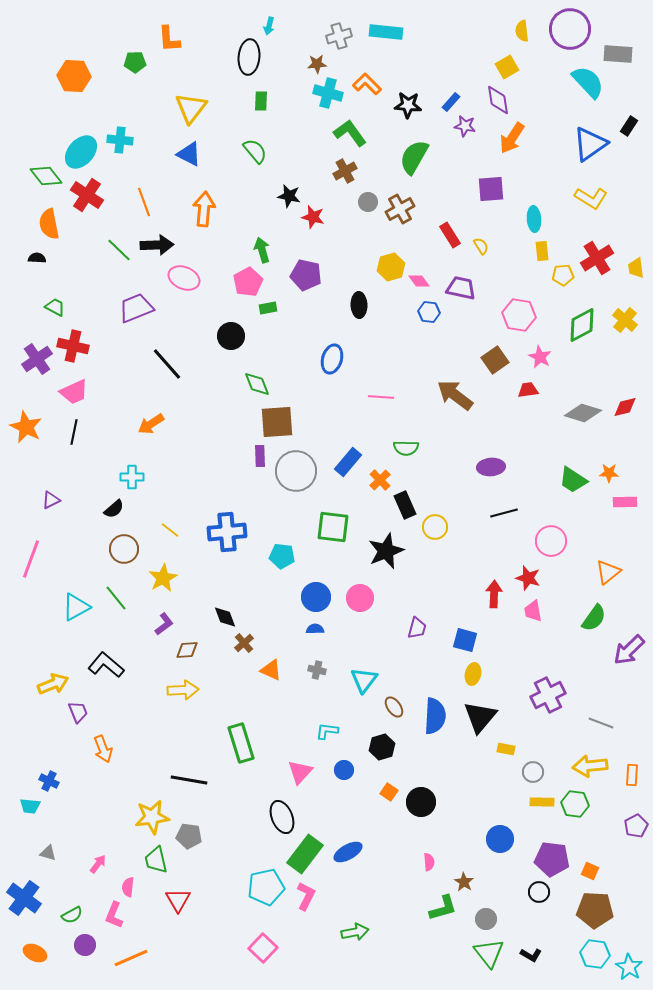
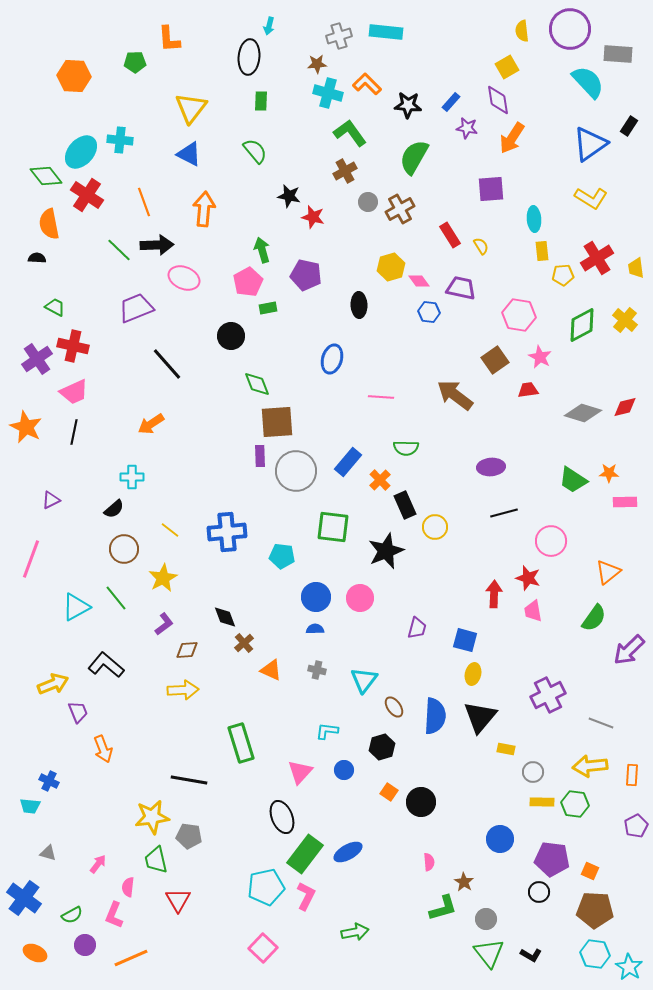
purple star at (465, 126): moved 2 px right, 2 px down
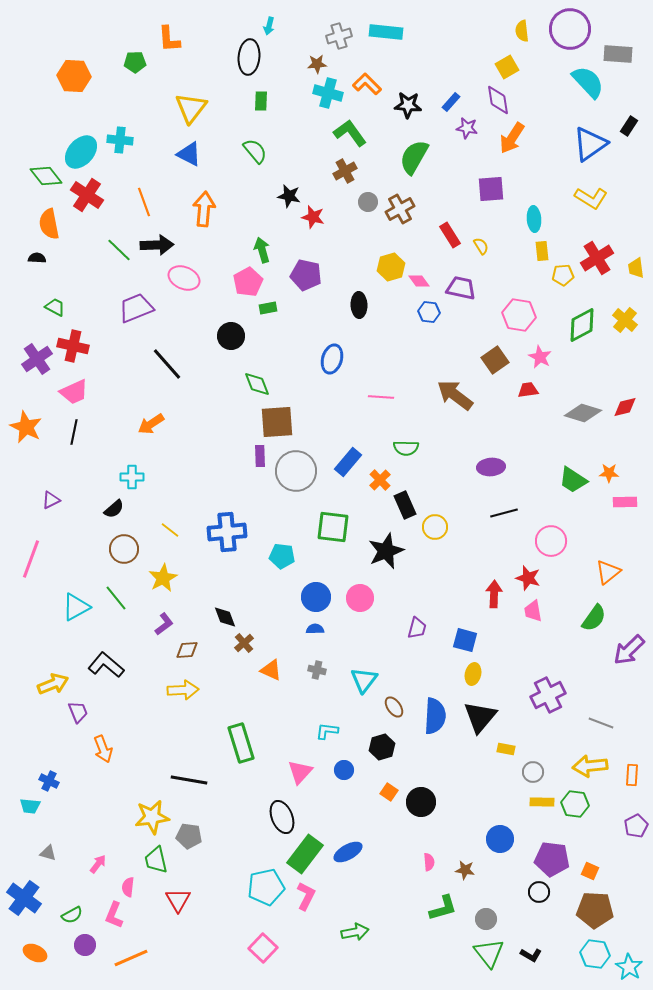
brown star at (464, 882): moved 1 px right, 12 px up; rotated 24 degrees counterclockwise
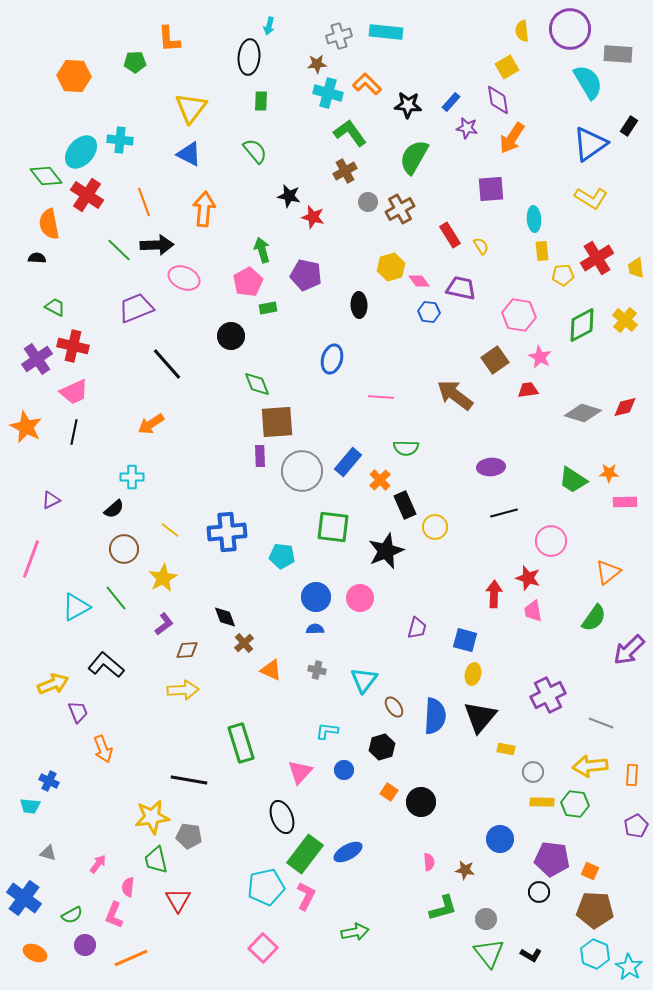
cyan semicircle at (588, 82): rotated 12 degrees clockwise
gray circle at (296, 471): moved 6 px right
cyan hexagon at (595, 954): rotated 16 degrees clockwise
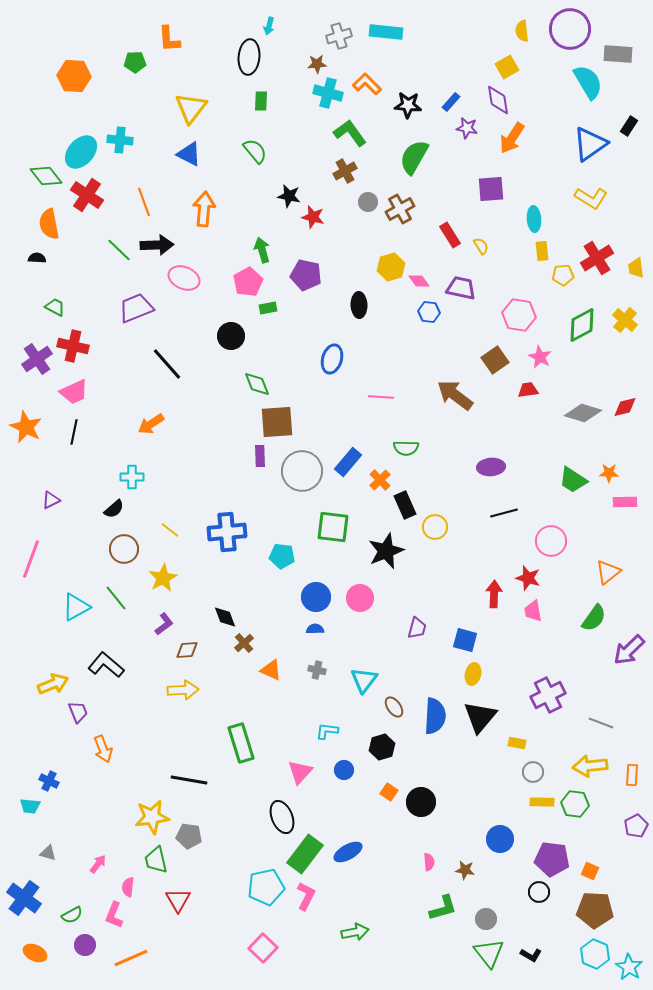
yellow rectangle at (506, 749): moved 11 px right, 6 px up
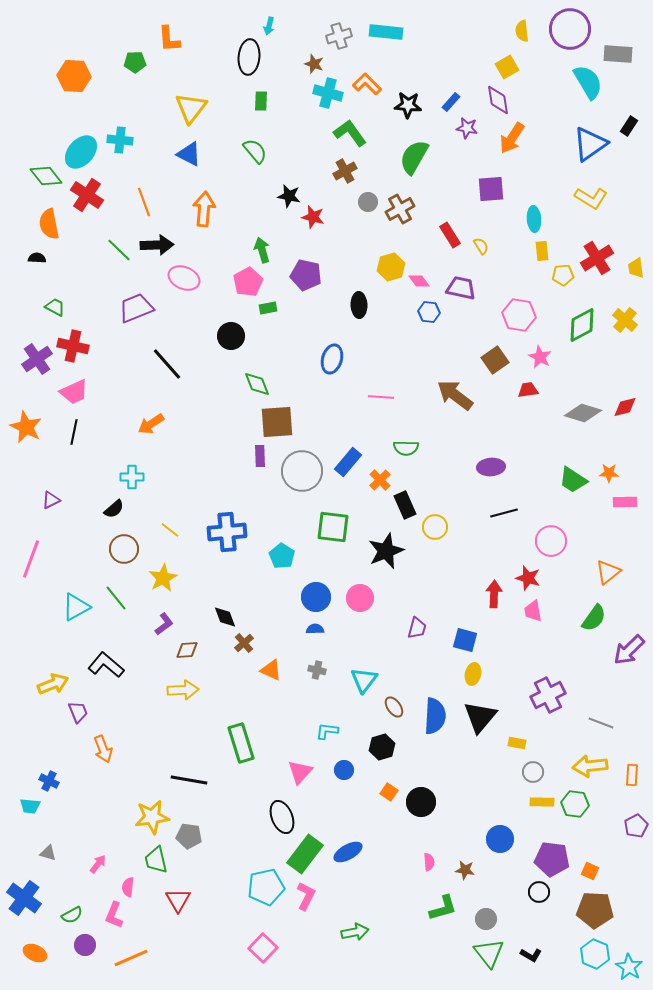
brown star at (317, 64): moved 3 px left; rotated 24 degrees clockwise
cyan pentagon at (282, 556): rotated 25 degrees clockwise
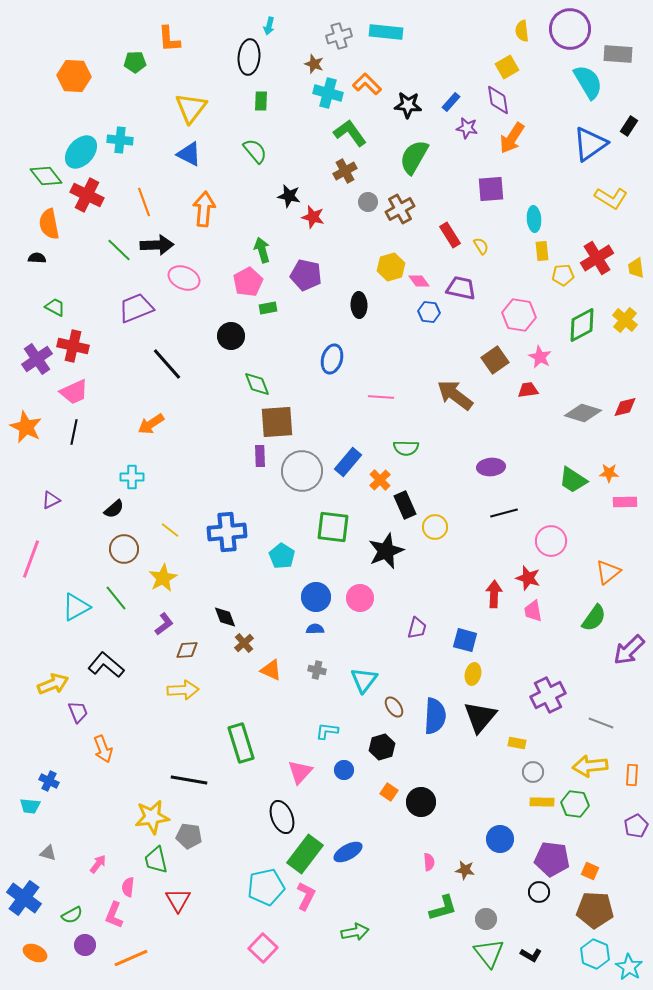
red cross at (87, 195): rotated 8 degrees counterclockwise
yellow L-shape at (591, 198): moved 20 px right
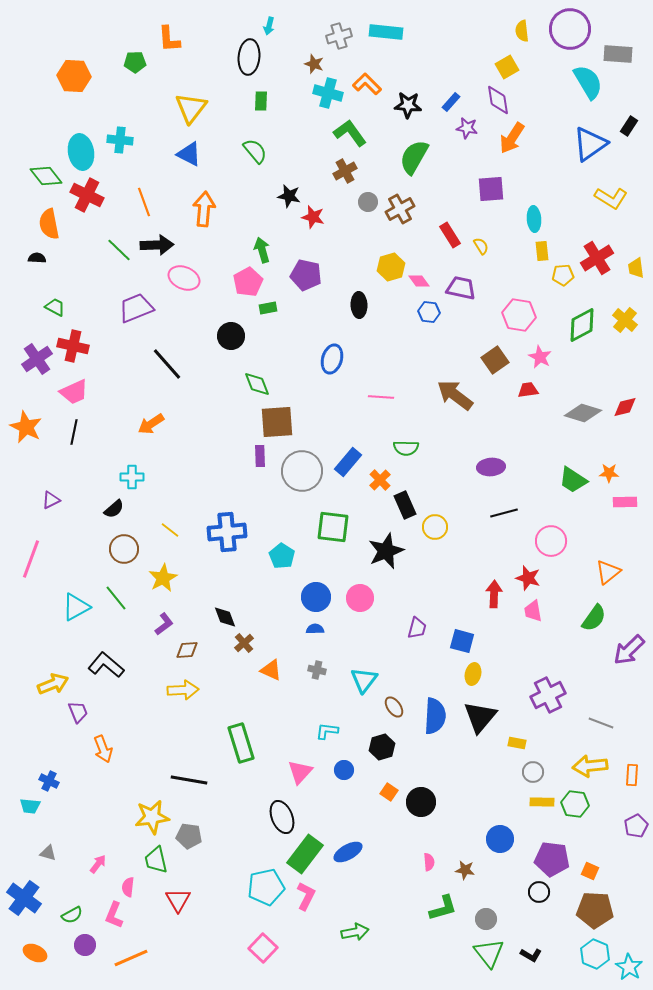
cyan ellipse at (81, 152): rotated 52 degrees counterclockwise
blue square at (465, 640): moved 3 px left, 1 px down
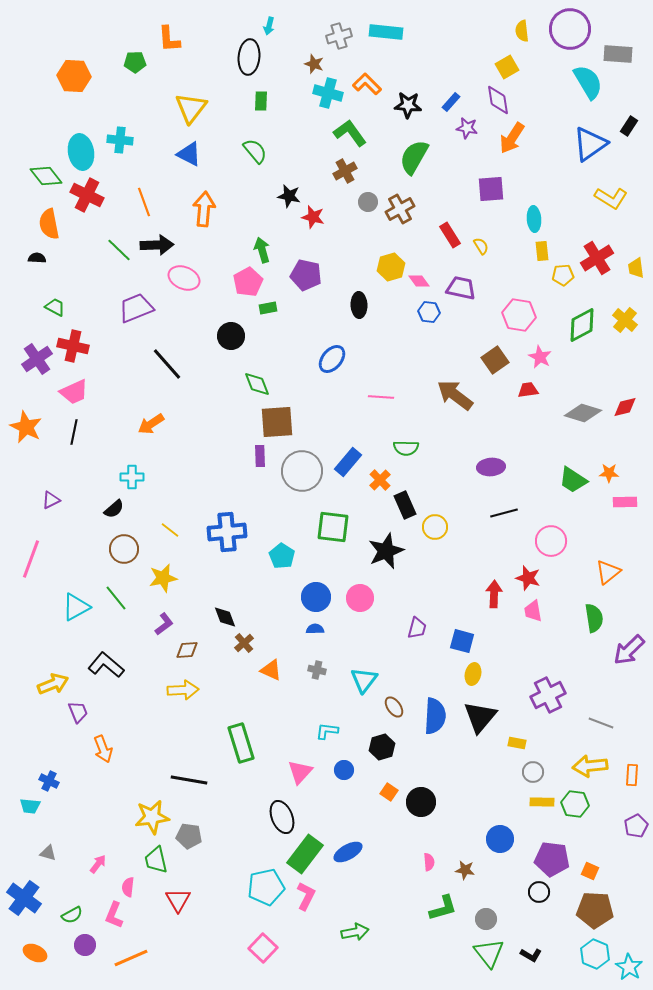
blue ellipse at (332, 359): rotated 24 degrees clockwise
yellow star at (163, 578): rotated 16 degrees clockwise
green semicircle at (594, 618): rotated 44 degrees counterclockwise
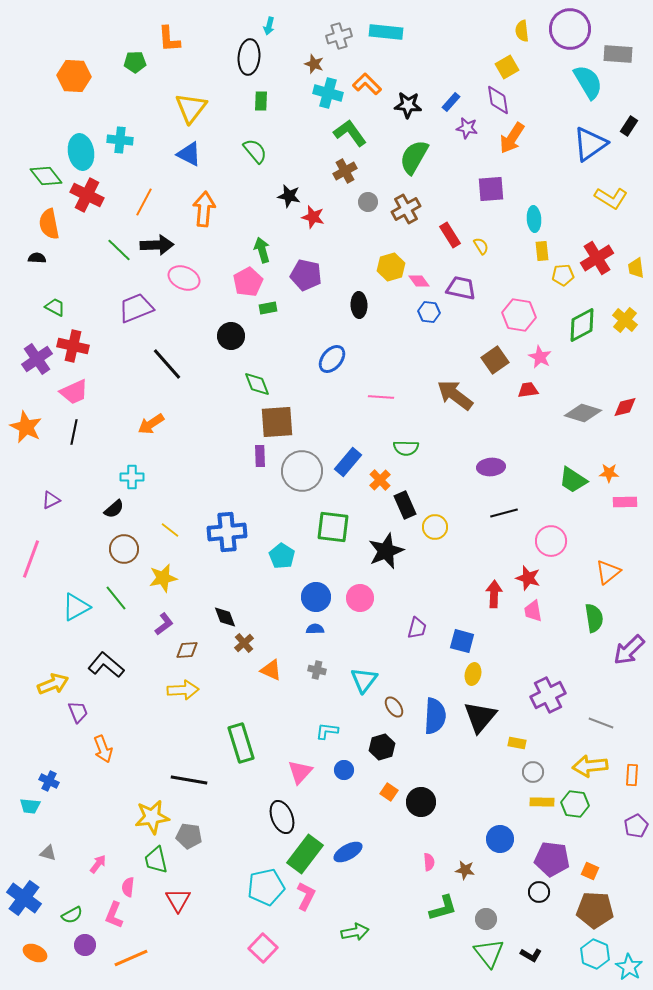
orange line at (144, 202): rotated 48 degrees clockwise
brown cross at (400, 209): moved 6 px right
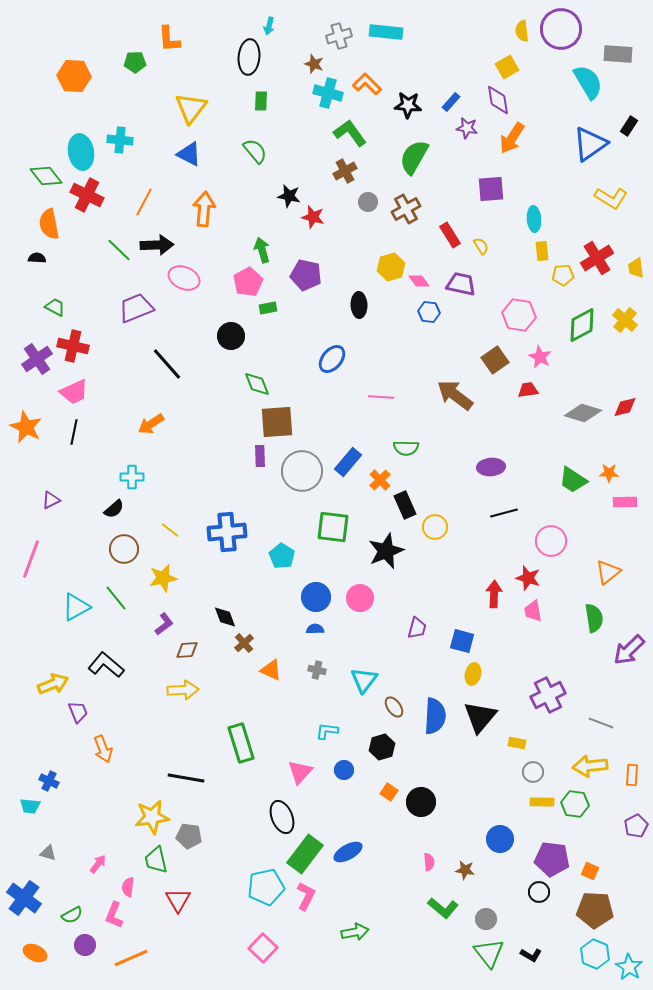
purple circle at (570, 29): moved 9 px left
purple trapezoid at (461, 288): moved 4 px up
black line at (189, 780): moved 3 px left, 2 px up
green L-shape at (443, 908): rotated 56 degrees clockwise
